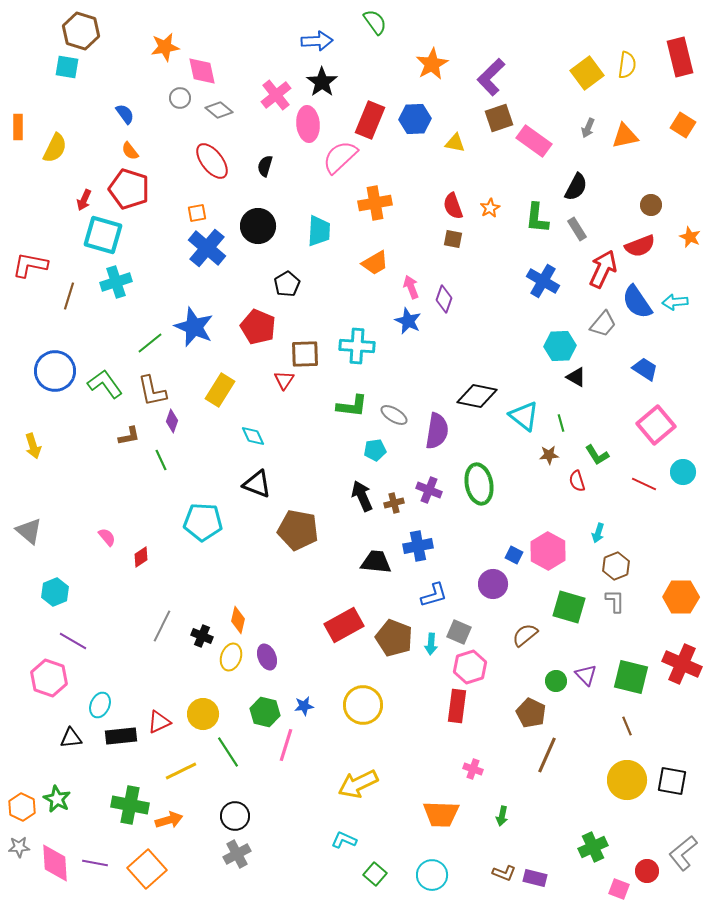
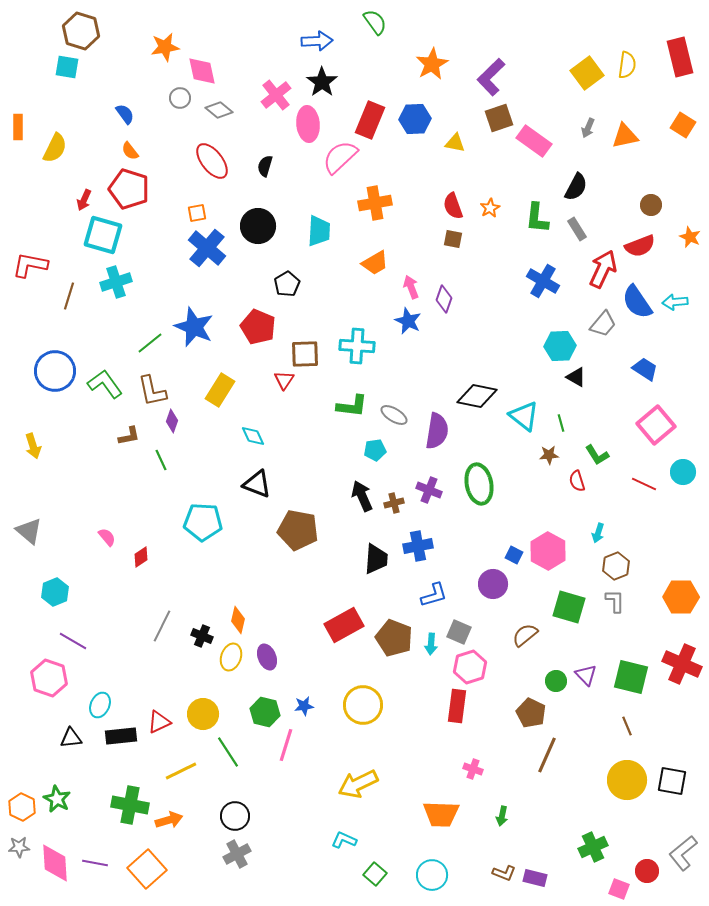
black trapezoid at (376, 562): moved 3 px up; rotated 88 degrees clockwise
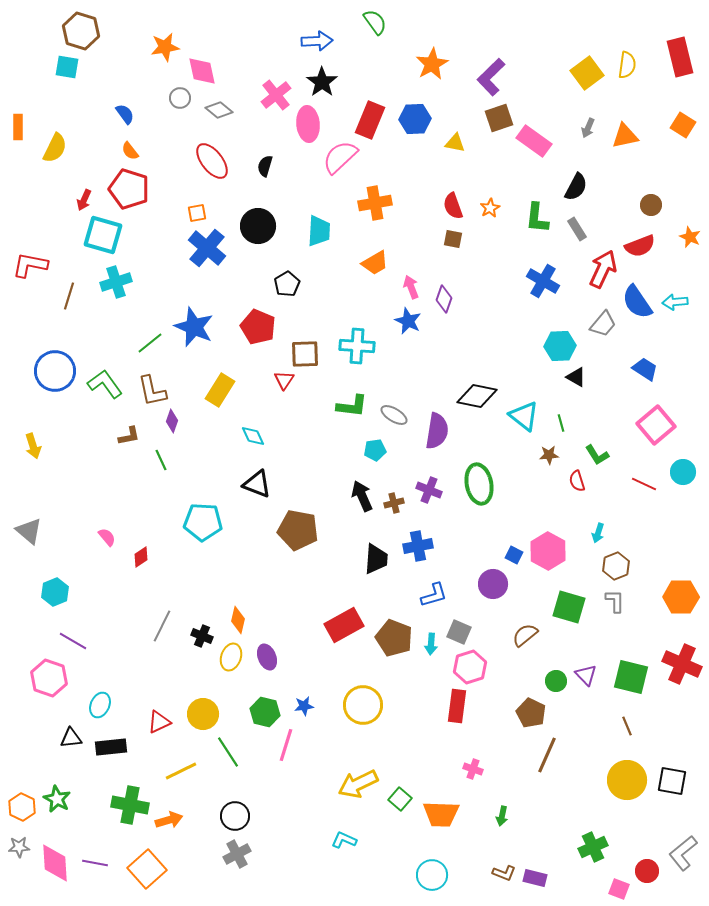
black rectangle at (121, 736): moved 10 px left, 11 px down
green square at (375, 874): moved 25 px right, 75 px up
